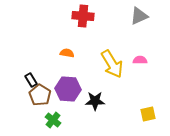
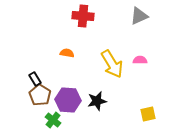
black rectangle: moved 4 px right, 1 px up
purple hexagon: moved 11 px down
black star: moved 2 px right; rotated 12 degrees counterclockwise
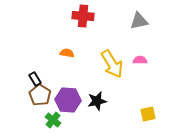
gray triangle: moved 5 px down; rotated 12 degrees clockwise
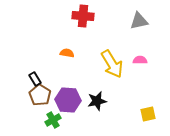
green cross: rotated 21 degrees clockwise
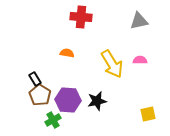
red cross: moved 2 px left, 1 px down
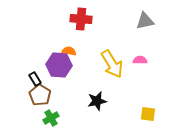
red cross: moved 2 px down
gray triangle: moved 6 px right
orange semicircle: moved 2 px right, 2 px up
purple hexagon: moved 9 px left, 35 px up
yellow square: rotated 21 degrees clockwise
green cross: moved 2 px left, 2 px up
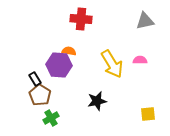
yellow square: rotated 14 degrees counterclockwise
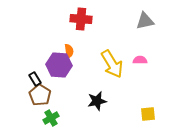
orange semicircle: rotated 72 degrees clockwise
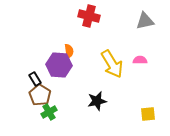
red cross: moved 8 px right, 3 px up; rotated 10 degrees clockwise
green cross: moved 2 px left, 6 px up
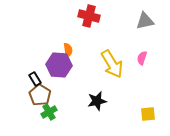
orange semicircle: moved 1 px left, 1 px up
pink semicircle: moved 2 px right, 2 px up; rotated 72 degrees counterclockwise
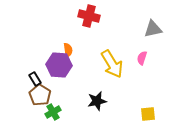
gray triangle: moved 8 px right, 8 px down
green cross: moved 4 px right
